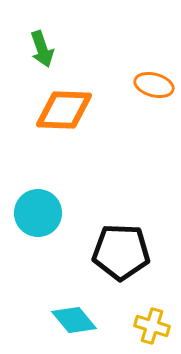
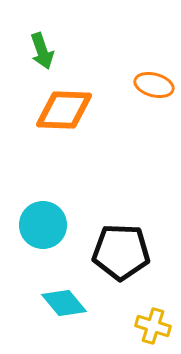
green arrow: moved 2 px down
cyan circle: moved 5 px right, 12 px down
cyan diamond: moved 10 px left, 17 px up
yellow cross: moved 1 px right
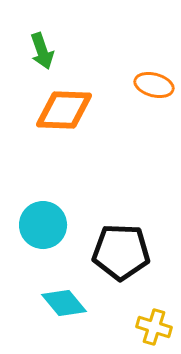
yellow cross: moved 1 px right, 1 px down
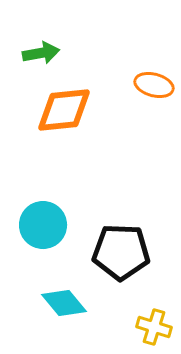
green arrow: moved 1 px left, 2 px down; rotated 81 degrees counterclockwise
orange diamond: rotated 8 degrees counterclockwise
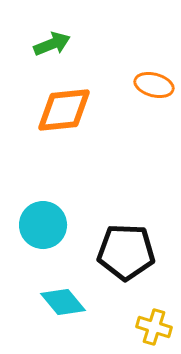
green arrow: moved 11 px right, 9 px up; rotated 12 degrees counterclockwise
black pentagon: moved 5 px right
cyan diamond: moved 1 px left, 1 px up
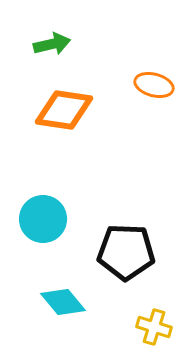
green arrow: rotated 9 degrees clockwise
orange diamond: rotated 14 degrees clockwise
cyan circle: moved 6 px up
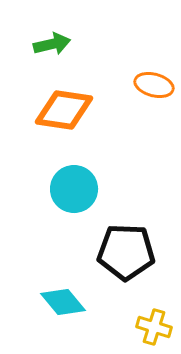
cyan circle: moved 31 px right, 30 px up
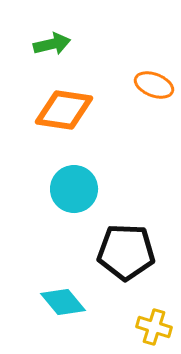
orange ellipse: rotated 6 degrees clockwise
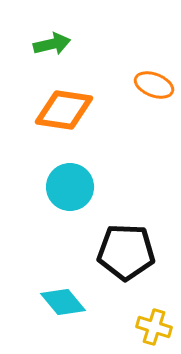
cyan circle: moved 4 px left, 2 px up
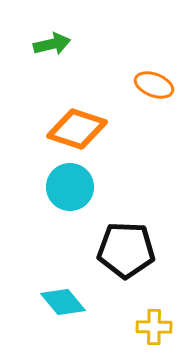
orange diamond: moved 13 px right, 19 px down; rotated 10 degrees clockwise
black pentagon: moved 2 px up
yellow cross: rotated 16 degrees counterclockwise
